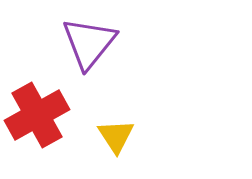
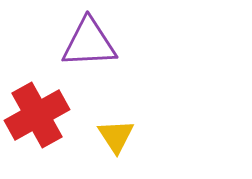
purple triangle: rotated 48 degrees clockwise
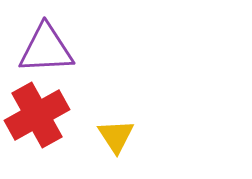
purple triangle: moved 43 px left, 6 px down
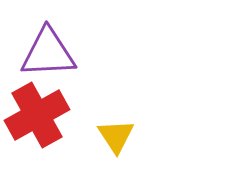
purple triangle: moved 2 px right, 4 px down
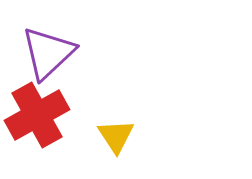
purple triangle: rotated 40 degrees counterclockwise
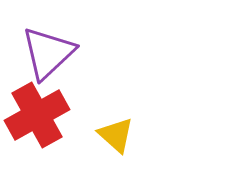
yellow triangle: moved 1 px up; rotated 15 degrees counterclockwise
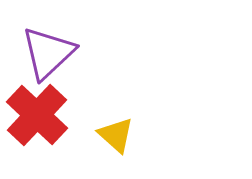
red cross: rotated 18 degrees counterclockwise
